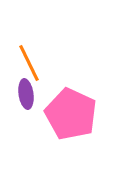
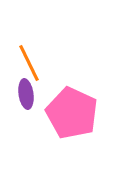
pink pentagon: moved 1 px right, 1 px up
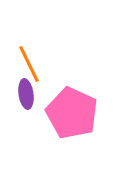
orange line: moved 1 px down
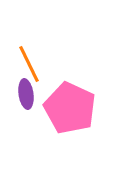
pink pentagon: moved 2 px left, 5 px up
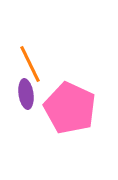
orange line: moved 1 px right
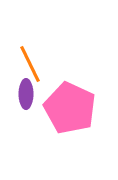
purple ellipse: rotated 8 degrees clockwise
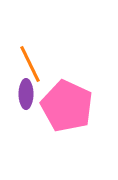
pink pentagon: moved 3 px left, 2 px up
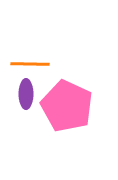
orange line: rotated 63 degrees counterclockwise
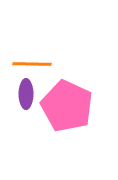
orange line: moved 2 px right
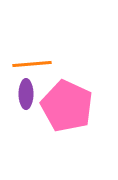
orange line: rotated 6 degrees counterclockwise
